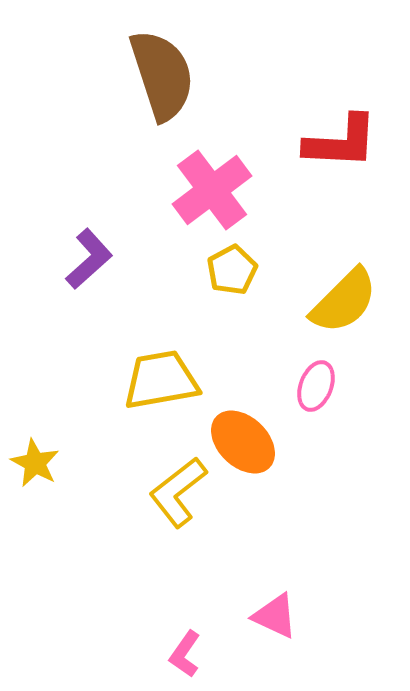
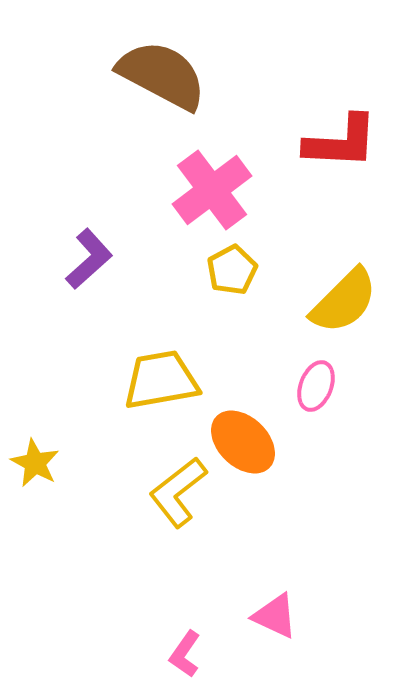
brown semicircle: rotated 44 degrees counterclockwise
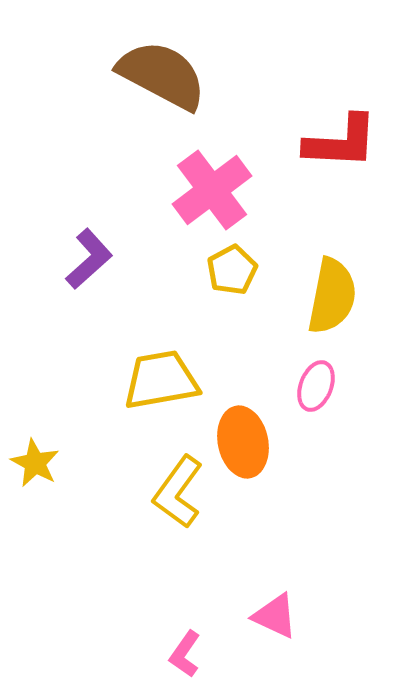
yellow semicircle: moved 12 px left, 5 px up; rotated 34 degrees counterclockwise
orange ellipse: rotated 34 degrees clockwise
yellow L-shape: rotated 16 degrees counterclockwise
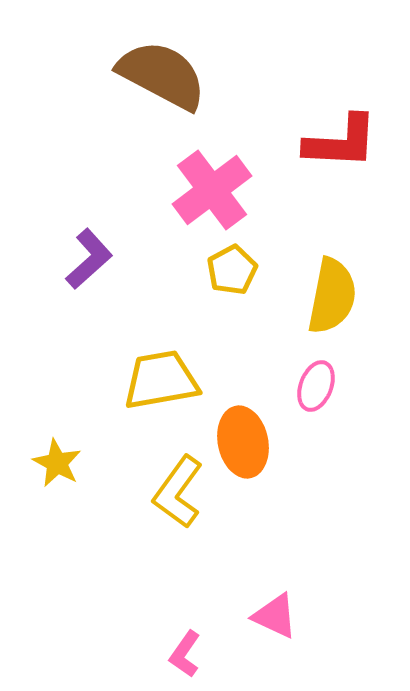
yellow star: moved 22 px right
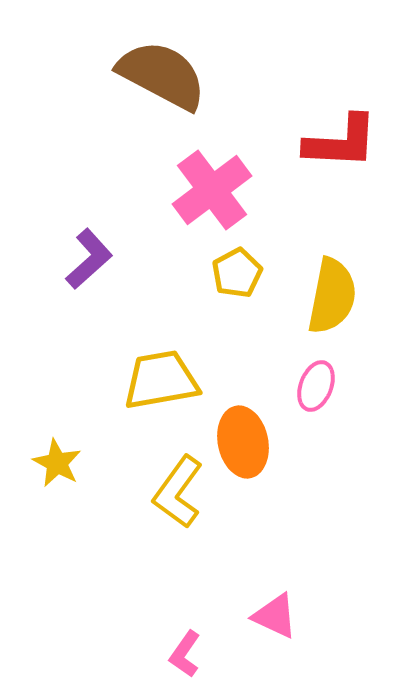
yellow pentagon: moved 5 px right, 3 px down
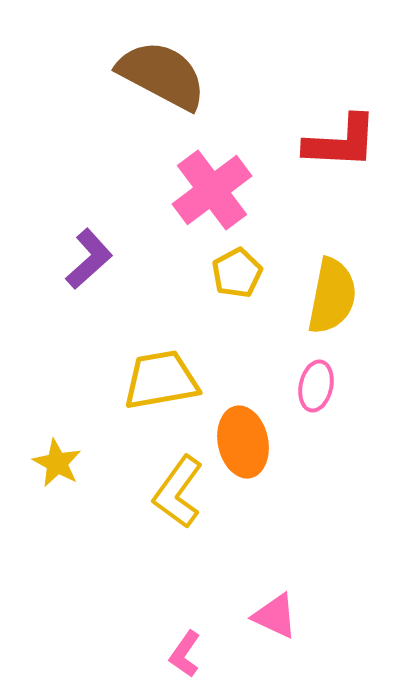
pink ellipse: rotated 9 degrees counterclockwise
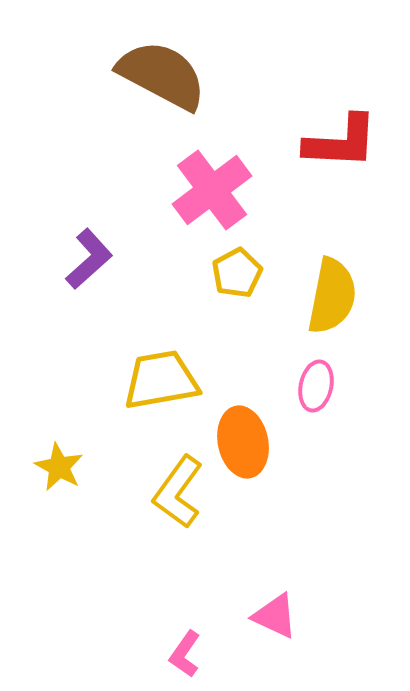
yellow star: moved 2 px right, 4 px down
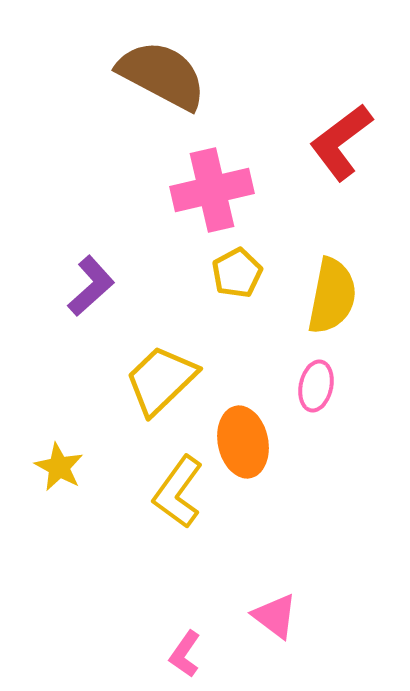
red L-shape: rotated 140 degrees clockwise
pink cross: rotated 24 degrees clockwise
purple L-shape: moved 2 px right, 27 px down
yellow trapezoid: rotated 34 degrees counterclockwise
pink triangle: rotated 12 degrees clockwise
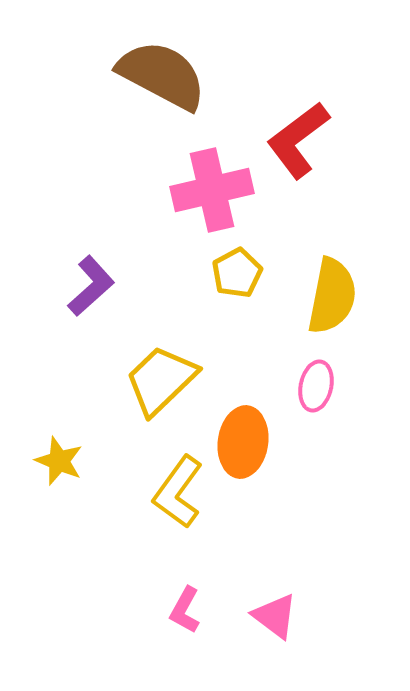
red L-shape: moved 43 px left, 2 px up
orange ellipse: rotated 20 degrees clockwise
yellow star: moved 6 px up; rotated 6 degrees counterclockwise
pink L-shape: moved 44 px up; rotated 6 degrees counterclockwise
